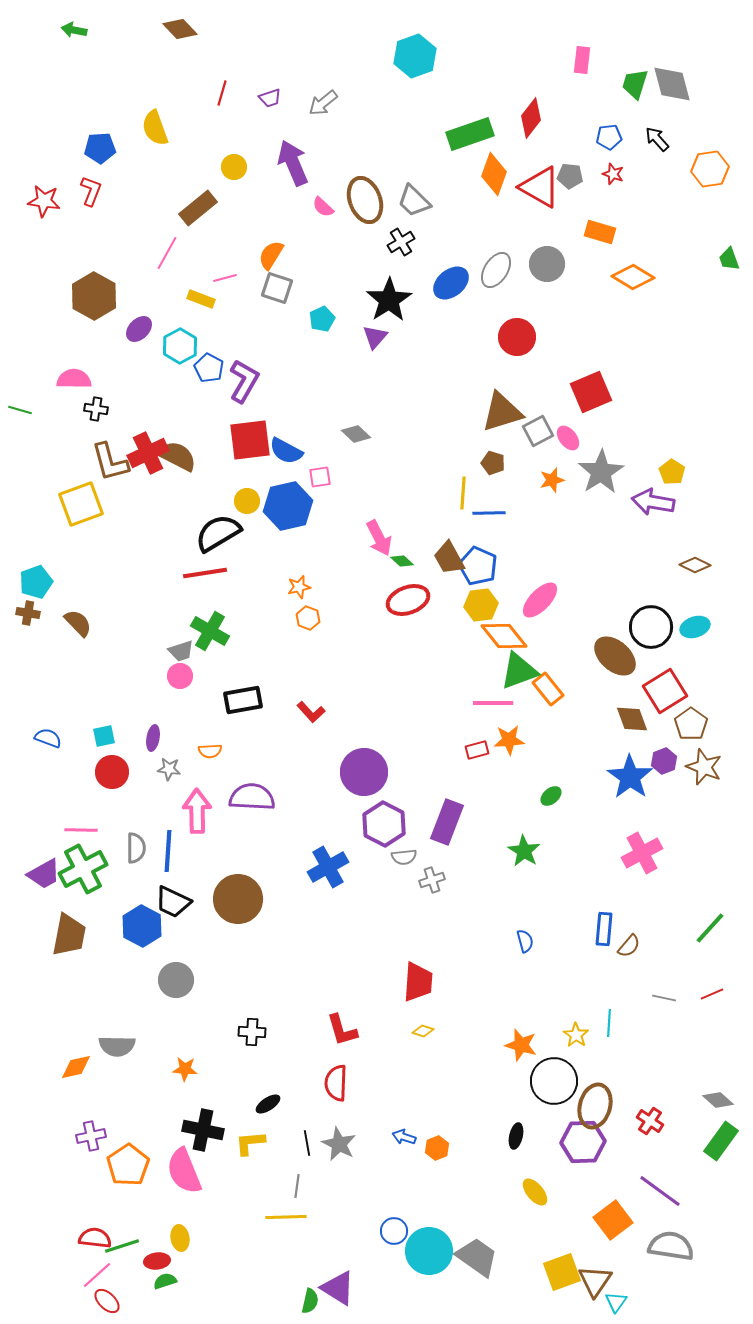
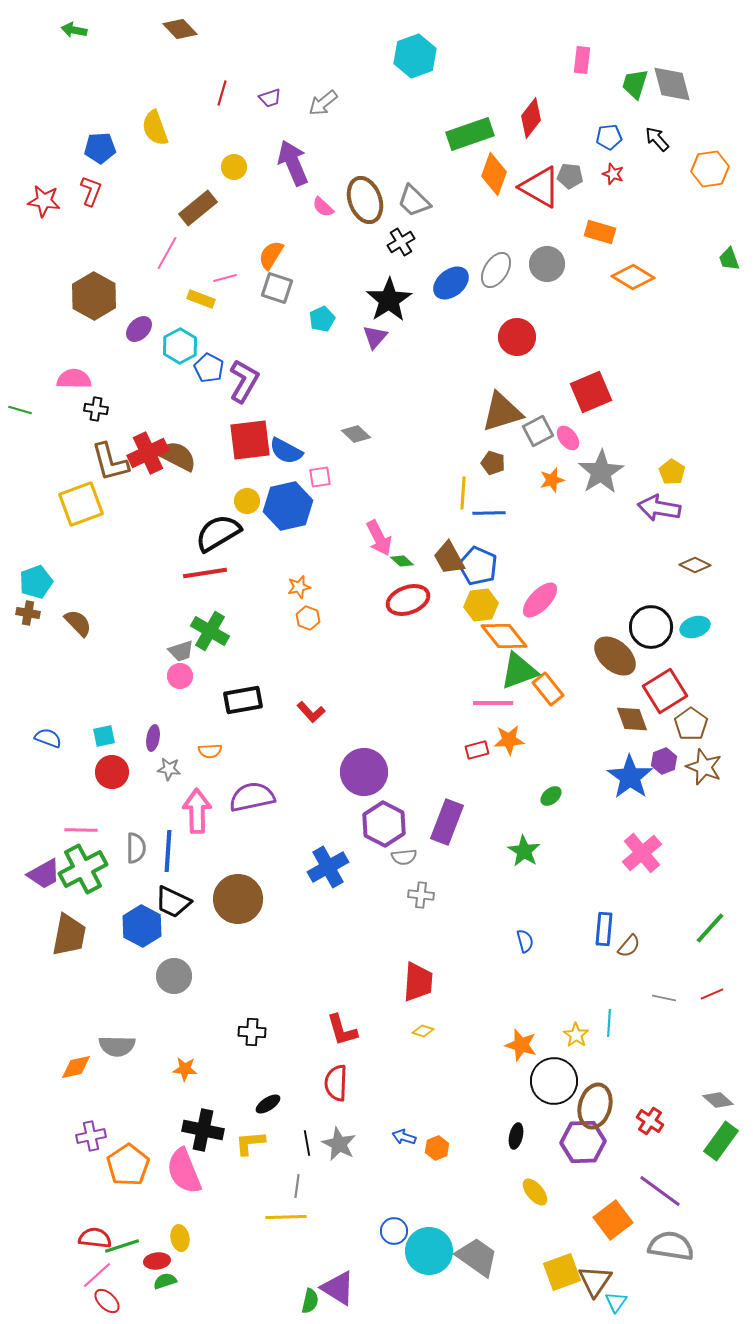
purple arrow at (653, 502): moved 6 px right, 6 px down
purple semicircle at (252, 797): rotated 15 degrees counterclockwise
pink cross at (642, 853): rotated 12 degrees counterclockwise
gray cross at (432, 880): moved 11 px left, 15 px down; rotated 25 degrees clockwise
gray circle at (176, 980): moved 2 px left, 4 px up
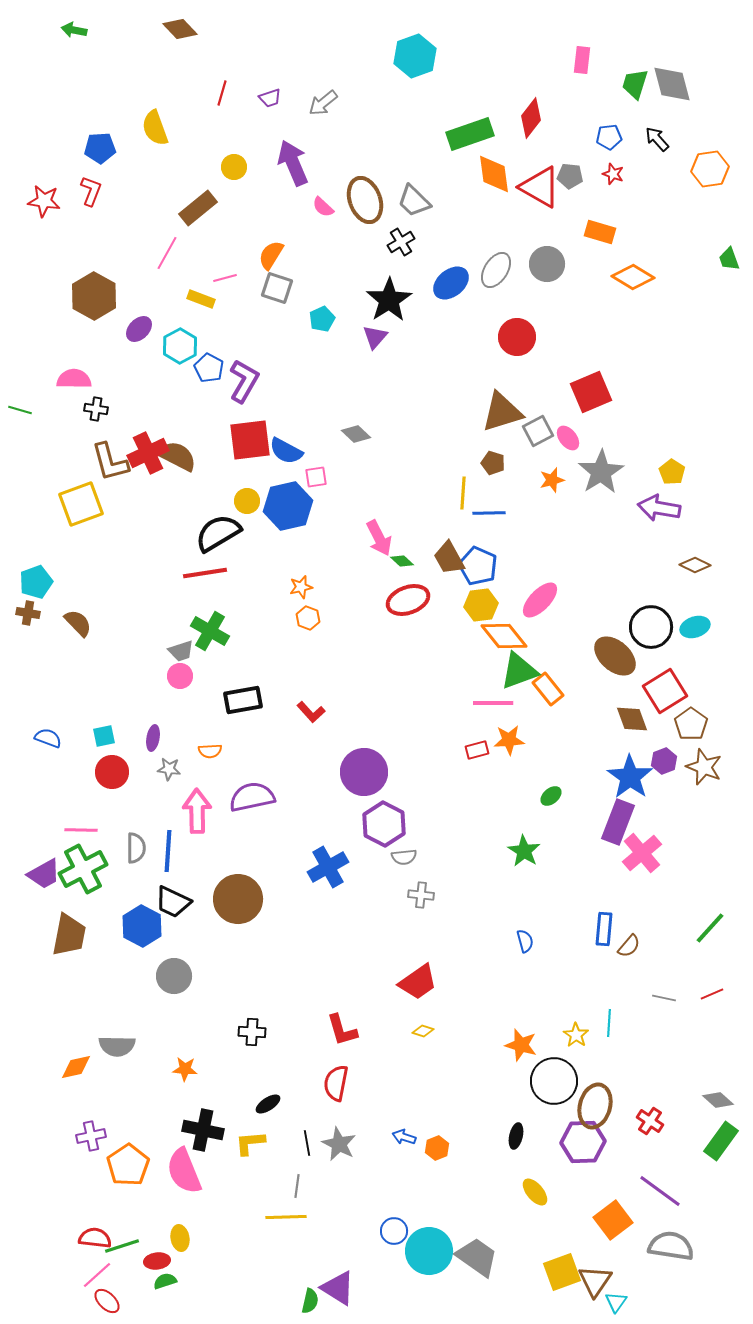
orange diamond at (494, 174): rotated 27 degrees counterclockwise
pink square at (320, 477): moved 4 px left
orange star at (299, 587): moved 2 px right
purple rectangle at (447, 822): moved 171 px right
red trapezoid at (418, 982): rotated 51 degrees clockwise
red semicircle at (336, 1083): rotated 9 degrees clockwise
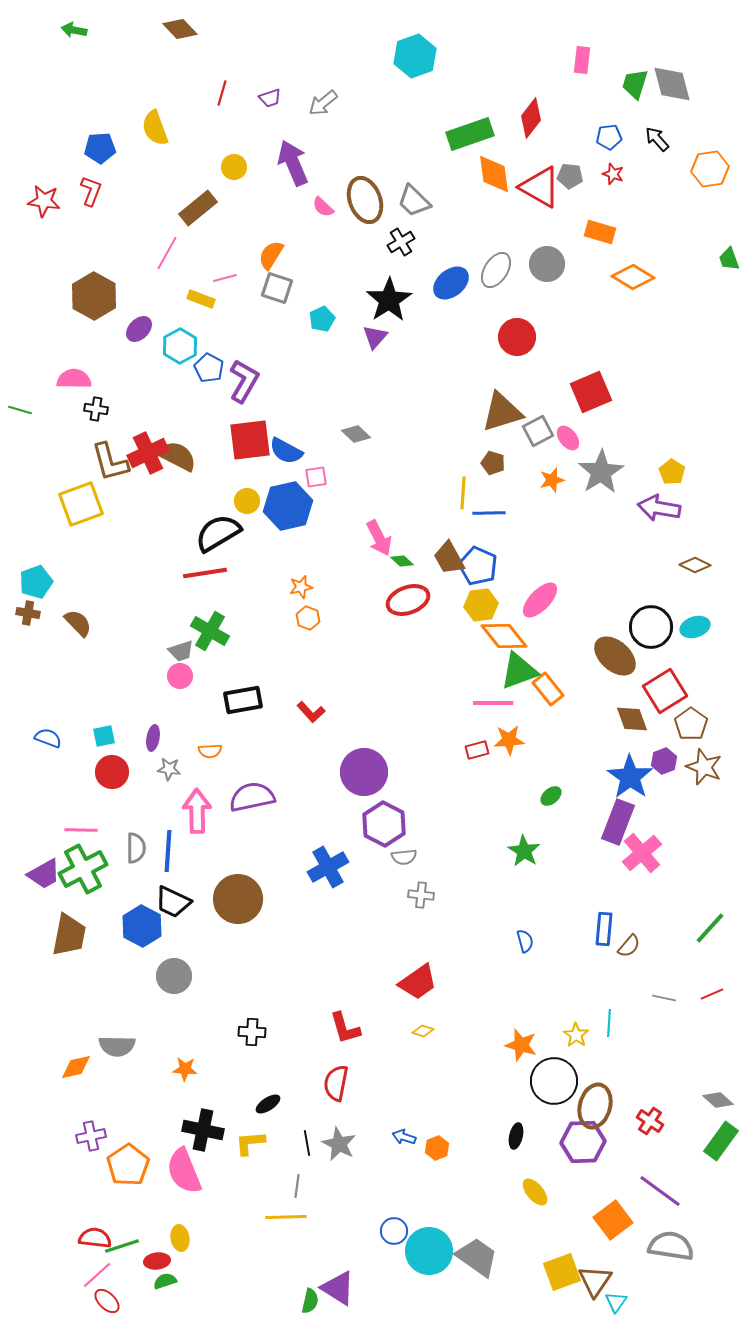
red L-shape at (342, 1030): moved 3 px right, 2 px up
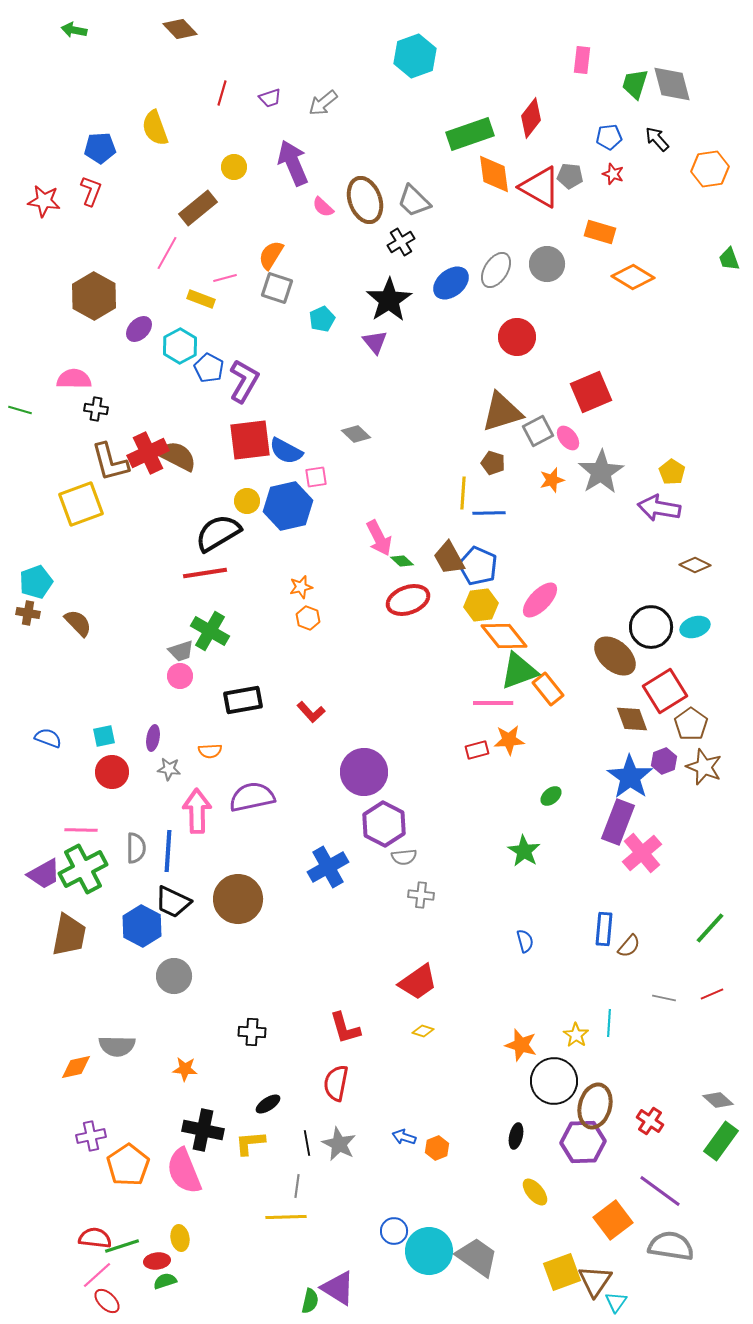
purple triangle at (375, 337): moved 5 px down; rotated 20 degrees counterclockwise
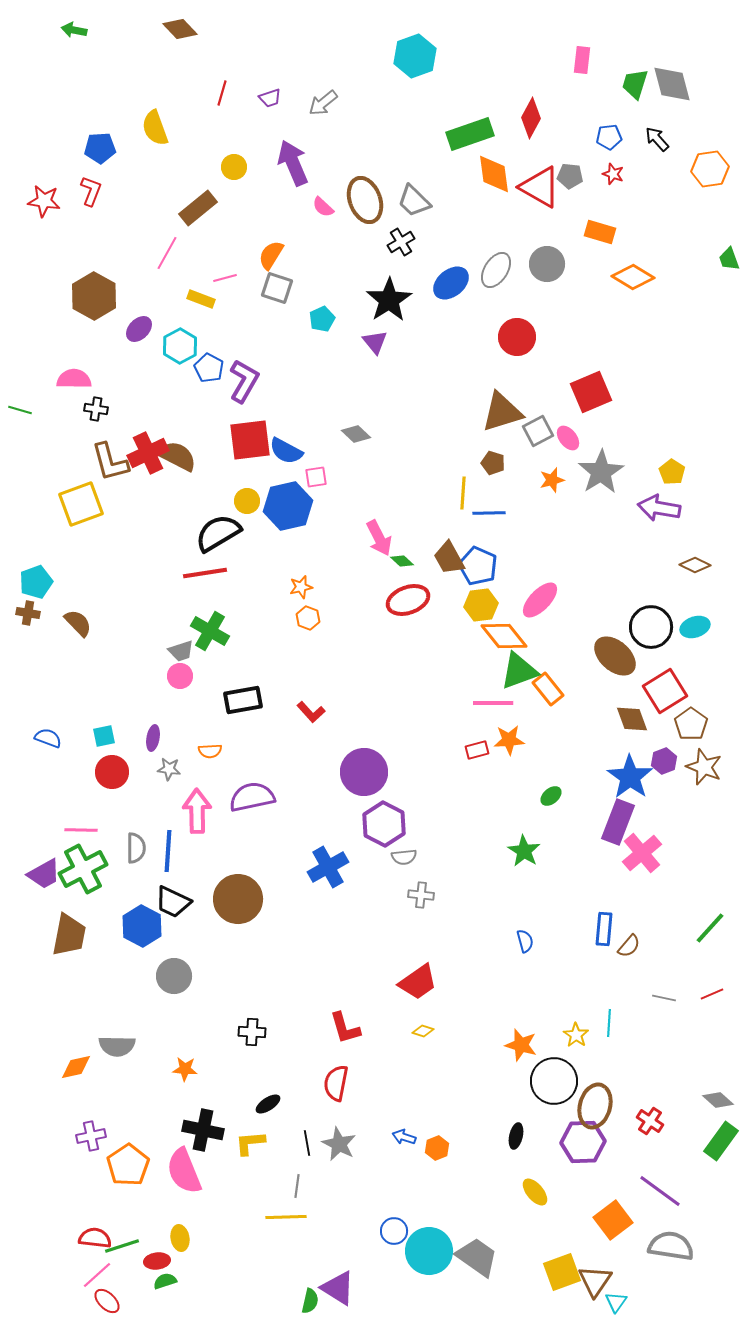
red diamond at (531, 118): rotated 9 degrees counterclockwise
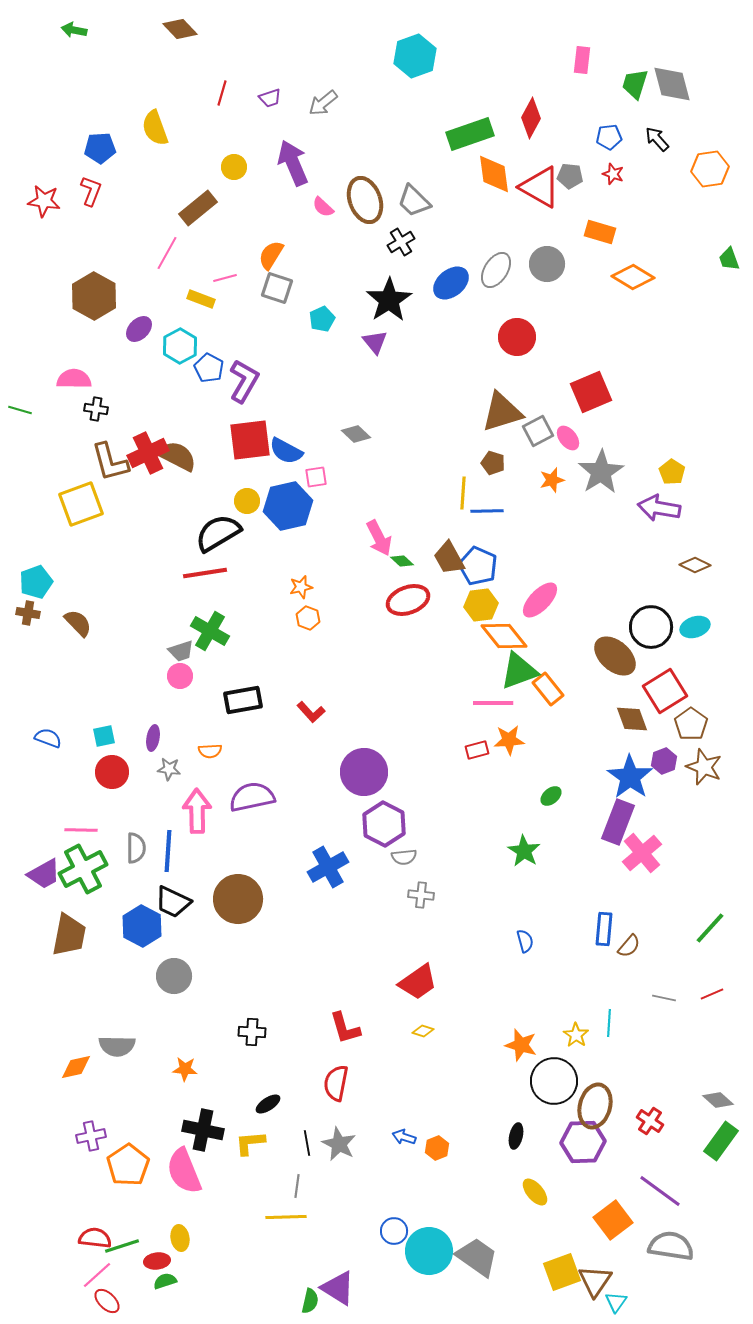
blue line at (489, 513): moved 2 px left, 2 px up
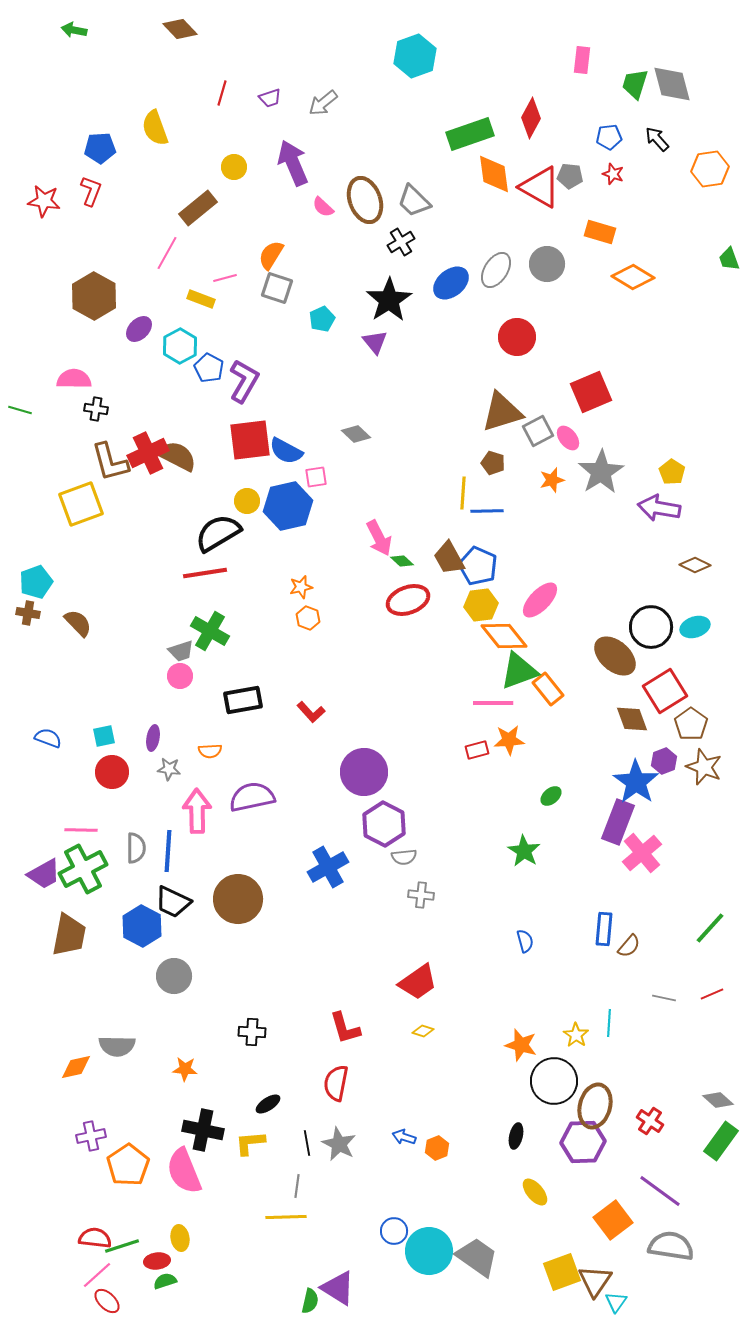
blue star at (630, 777): moved 6 px right, 5 px down
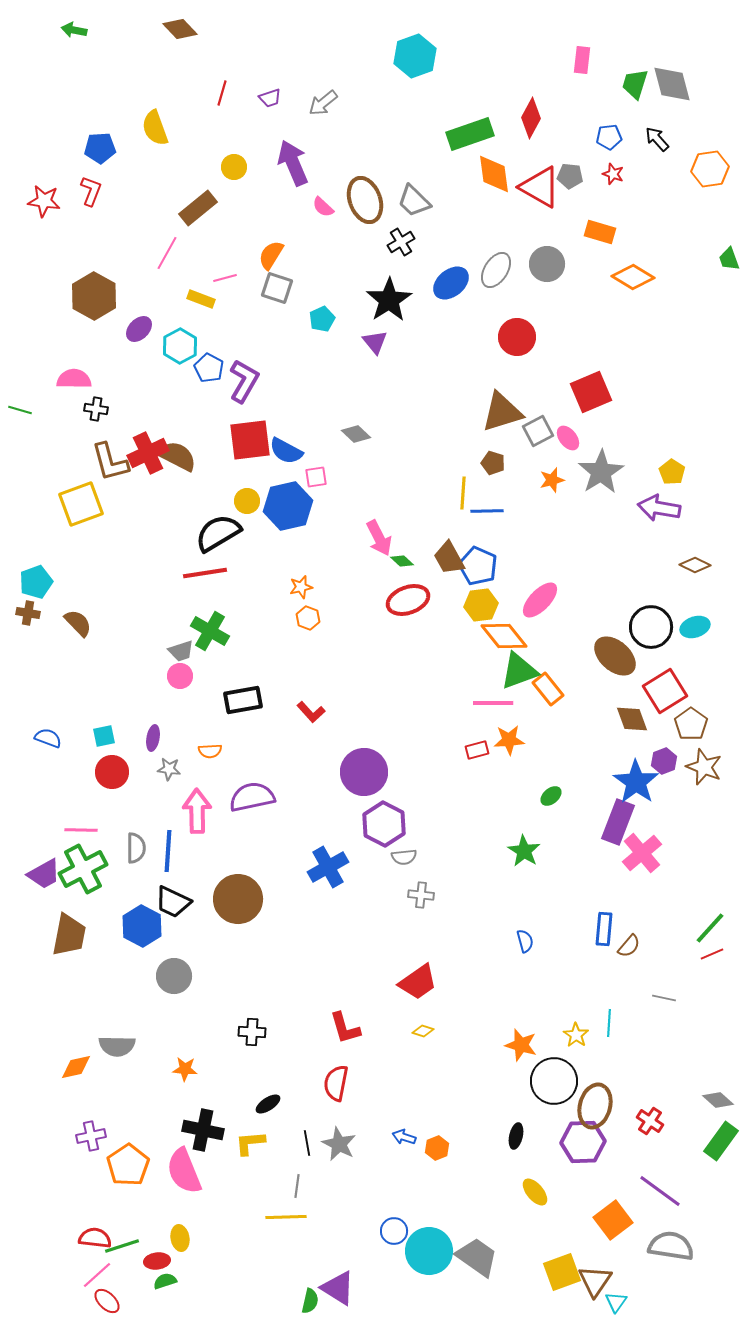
red line at (712, 994): moved 40 px up
